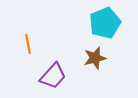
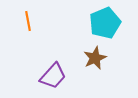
orange line: moved 23 px up
brown star: rotated 10 degrees counterclockwise
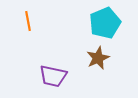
brown star: moved 3 px right
purple trapezoid: rotated 60 degrees clockwise
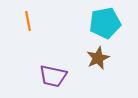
cyan pentagon: rotated 12 degrees clockwise
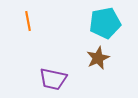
purple trapezoid: moved 3 px down
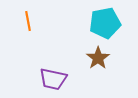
brown star: rotated 10 degrees counterclockwise
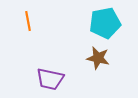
brown star: rotated 25 degrees counterclockwise
purple trapezoid: moved 3 px left
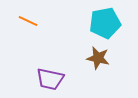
orange line: rotated 54 degrees counterclockwise
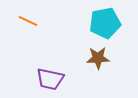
brown star: rotated 15 degrees counterclockwise
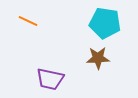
cyan pentagon: rotated 20 degrees clockwise
